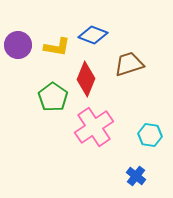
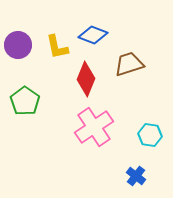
yellow L-shape: rotated 68 degrees clockwise
green pentagon: moved 28 px left, 4 px down
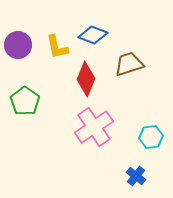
cyan hexagon: moved 1 px right, 2 px down; rotated 15 degrees counterclockwise
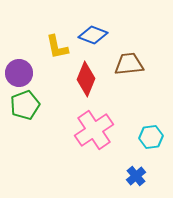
purple circle: moved 1 px right, 28 px down
brown trapezoid: rotated 12 degrees clockwise
green pentagon: moved 4 px down; rotated 16 degrees clockwise
pink cross: moved 3 px down
blue cross: rotated 12 degrees clockwise
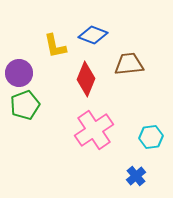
yellow L-shape: moved 2 px left, 1 px up
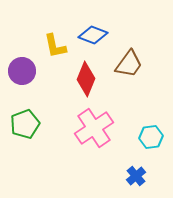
brown trapezoid: rotated 132 degrees clockwise
purple circle: moved 3 px right, 2 px up
green pentagon: moved 19 px down
pink cross: moved 2 px up
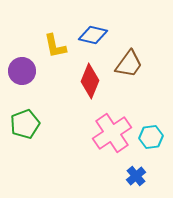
blue diamond: rotated 8 degrees counterclockwise
red diamond: moved 4 px right, 2 px down
pink cross: moved 18 px right, 5 px down
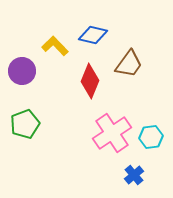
yellow L-shape: rotated 148 degrees clockwise
blue cross: moved 2 px left, 1 px up
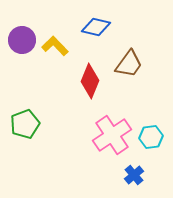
blue diamond: moved 3 px right, 8 px up
purple circle: moved 31 px up
pink cross: moved 2 px down
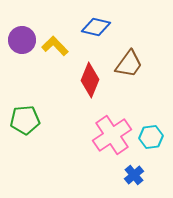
red diamond: moved 1 px up
green pentagon: moved 4 px up; rotated 16 degrees clockwise
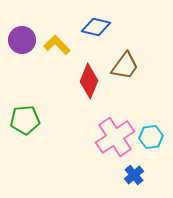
yellow L-shape: moved 2 px right, 1 px up
brown trapezoid: moved 4 px left, 2 px down
red diamond: moved 1 px left, 1 px down
pink cross: moved 3 px right, 2 px down
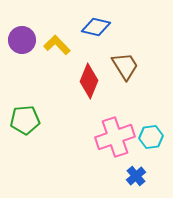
brown trapezoid: rotated 68 degrees counterclockwise
pink cross: rotated 15 degrees clockwise
blue cross: moved 2 px right, 1 px down
